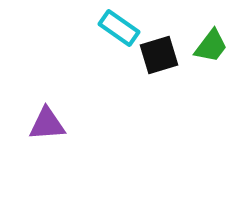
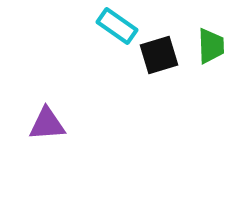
cyan rectangle: moved 2 px left, 2 px up
green trapezoid: rotated 39 degrees counterclockwise
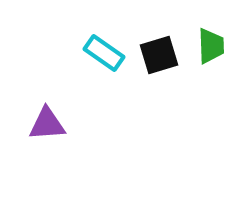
cyan rectangle: moved 13 px left, 27 px down
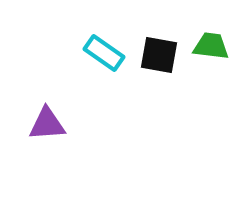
green trapezoid: rotated 81 degrees counterclockwise
black square: rotated 27 degrees clockwise
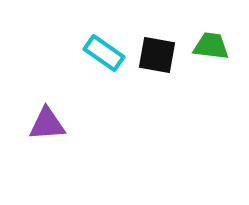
black square: moved 2 px left
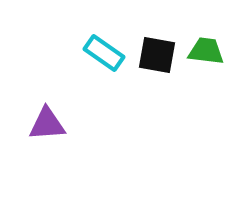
green trapezoid: moved 5 px left, 5 px down
